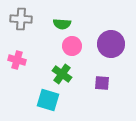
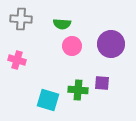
green cross: moved 16 px right, 16 px down; rotated 30 degrees counterclockwise
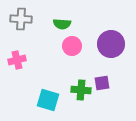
pink cross: rotated 30 degrees counterclockwise
purple square: rotated 14 degrees counterclockwise
green cross: moved 3 px right
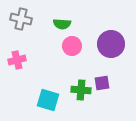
gray cross: rotated 10 degrees clockwise
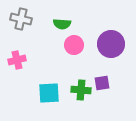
pink circle: moved 2 px right, 1 px up
cyan square: moved 1 px right, 7 px up; rotated 20 degrees counterclockwise
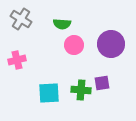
gray cross: rotated 20 degrees clockwise
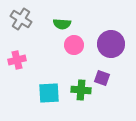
purple square: moved 5 px up; rotated 28 degrees clockwise
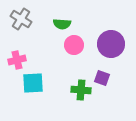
cyan square: moved 16 px left, 10 px up
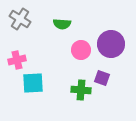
gray cross: moved 1 px left
pink circle: moved 7 px right, 5 px down
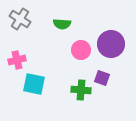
cyan square: moved 1 px right, 1 px down; rotated 15 degrees clockwise
